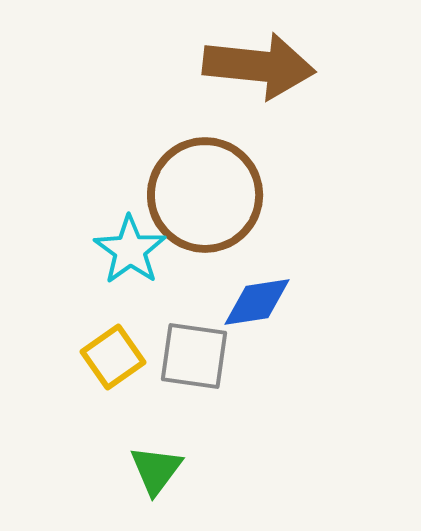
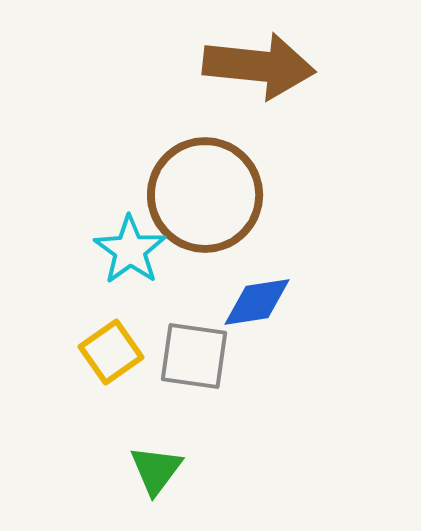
yellow square: moved 2 px left, 5 px up
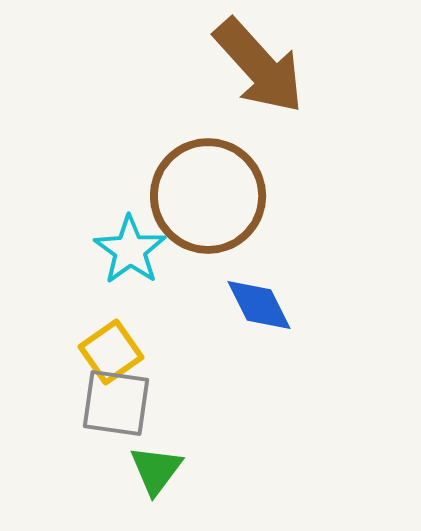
brown arrow: rotated 42 degrees clockwise
brown circle: moved 3 px right, 1 px down
blue diamond: moved 2 px right, 3 px down; rotated 72 degrees clockwise
gray square: moved 78 px left, 47 px down
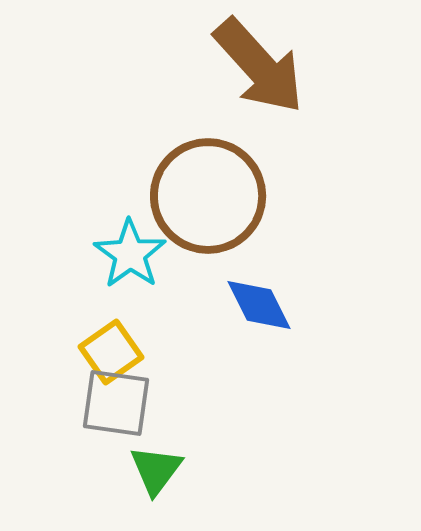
cyan star: moved 4 px down
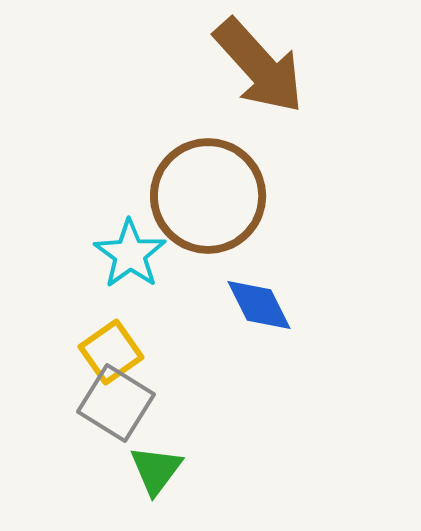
gray square: rotated 24 degrees clockwise
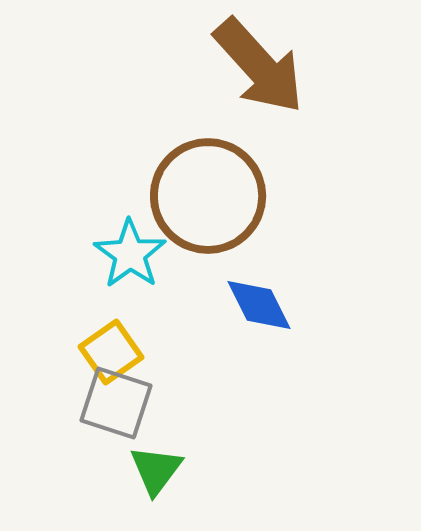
gray square: rotated 14 degrees counterclockwise
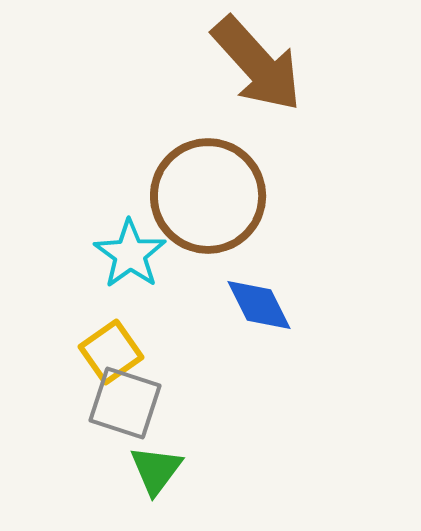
brown arrow: moved 2 px left, 2 px up
gray square: moved 9 px right
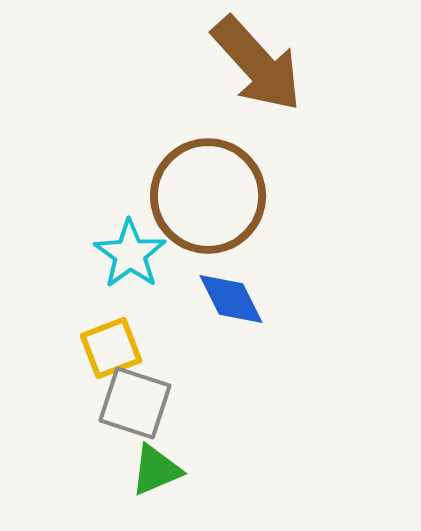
blue diamond: moved 28 px left, 6 px up
yellow square: moved 4 px up; rotated 14 degrees clockwise
gray square: moved 10 px right
green triangle: rotated 30 degrees clockwise
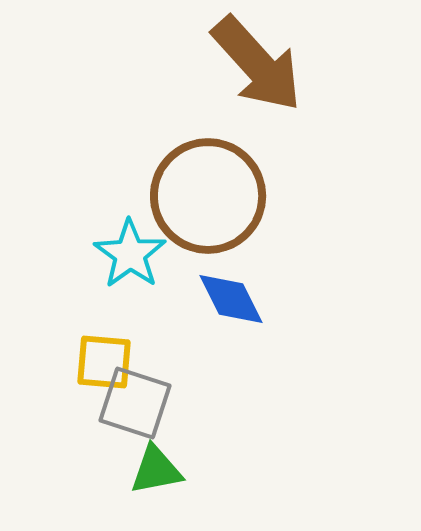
yellow square: moved 7 px left, 14 px down; rotated 26 degrees clockwise
green triangle: rotated 12 degrees clockwise
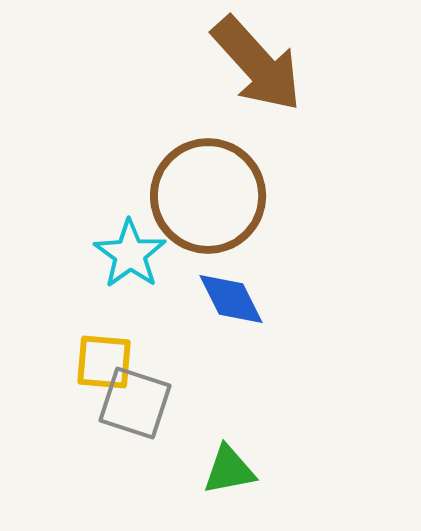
green triangle: moved 73 px right
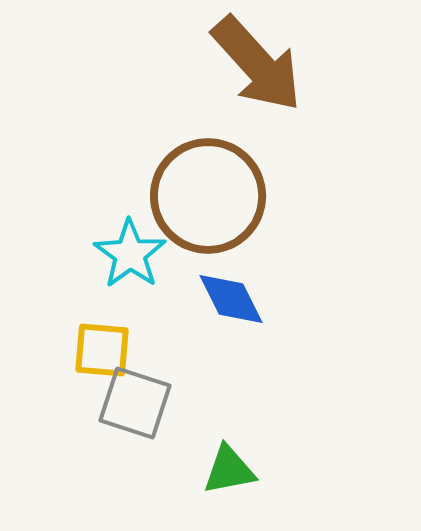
yellow square: moved 2 px left, 12 px up
